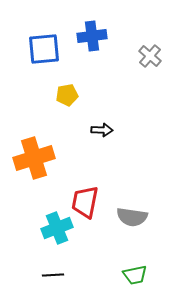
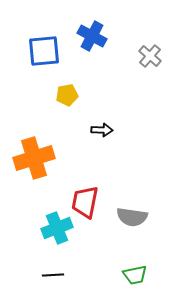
blue cross: rotated 36 degrees clockwise
blue square: moved 2 px down
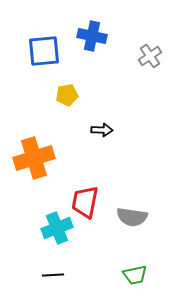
blue cross: rotated 16 degrees counterclockwise
gray cross: rotated 15 degrees clockwise
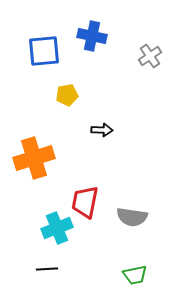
black line: moved 6 px left, 6 px up
